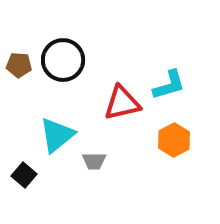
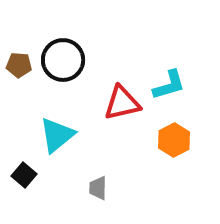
gray trapezoid: moved 4 px right, 27 px down; rotated 90 degrees clockwise
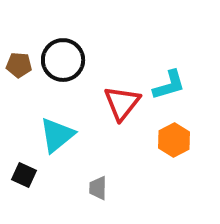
red triangle: rotated 39 degrees counterclockwise
black square: rotated 15 degrees counterclockwise
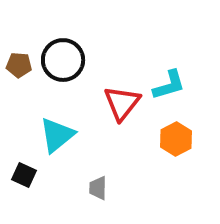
orange hexagon: moved 2 px right, 1 px up
